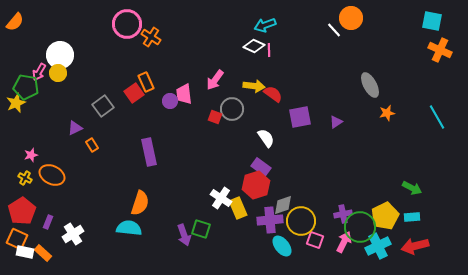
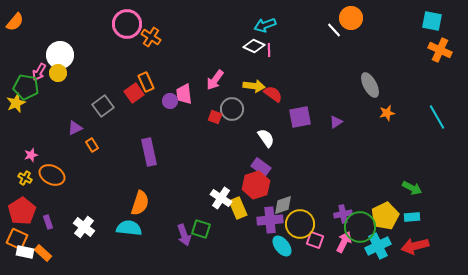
yellow circle at (301, 221): moved 1 px left, 3 px down
purple rectangle at (48, 222): rotated 40 degrees counterclockwise
white cross at (73, 234): moved 11 px right, 7 px up; rotated 20 degrees counterclockwise
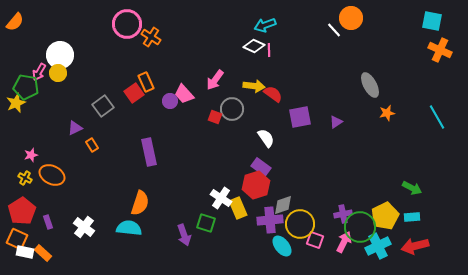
pink trapezoid at (184, 94): rotated 35 degrees counterclockwise
green square at (201, 229): moved 5 px right, 6 px up
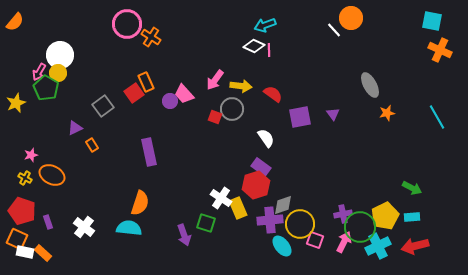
yellow arrow at (254, 86): moved 13 px left
green pentagon at (26, 87): moved 20 px right, 1 px down; rotated 20 degrees clockwise
purple triangle at (336, 122): moved 3 px left, 8 px up; rotated 32 degrees counterclockwise
red pentagon at (22, 211): rotated 20 degrees counterclockwise
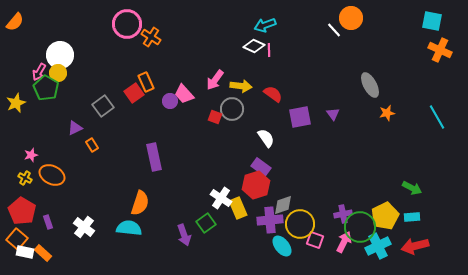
purple rectangle at (149, 152): moved 5 px right, 5 px down
red pentagon at (22, 211): rotated 12 degrees clockwise
green square at (206, 223): rotated 36 degrees clockwise
orange square at (17, 239): rotated 15 degrees clockwise
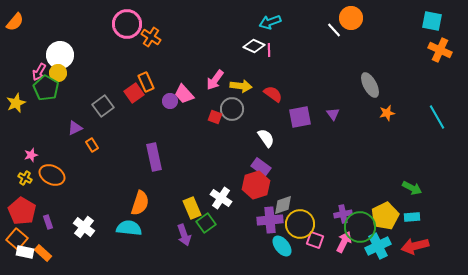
cyan arrow at (265, 25): moved 5 px right, 3 px up
yellow rectangle at (238, 208): moved 46 px left
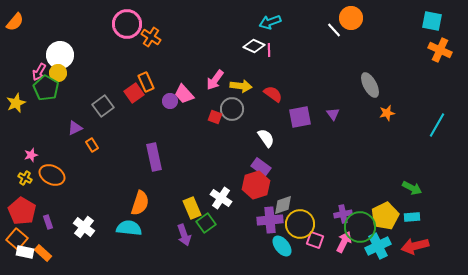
cyan line at (437, 117): moved 8 px down; rotated 60 degrees clockwise
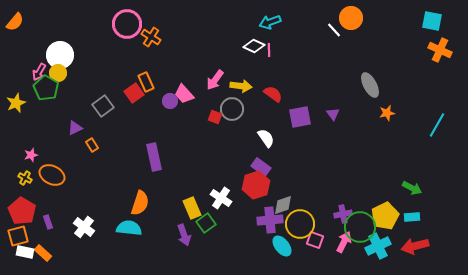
orange square at (17, 239): moved 1 px right, 3 px up; rotated 35 degrees clockwise
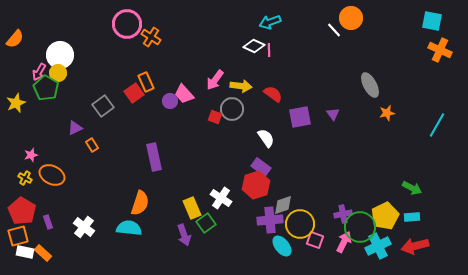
orange semicircle at (15, 22): moved 17 px down
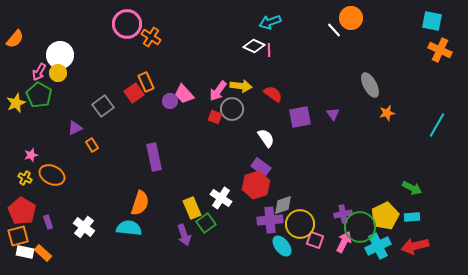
pink arrow at (215, 80): moved 3 px right, 11 px down
green pentagon at (46, 88): moved 7 px left, 7 px down
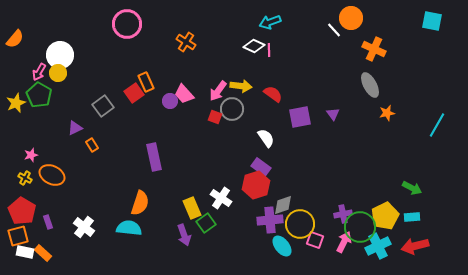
orange cross at (151, 37): moved 35 px right, 5 px down
orange cross at (440, 50): moved 66 px left, 1 px up
